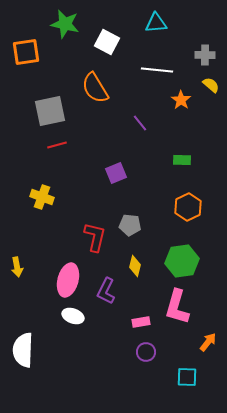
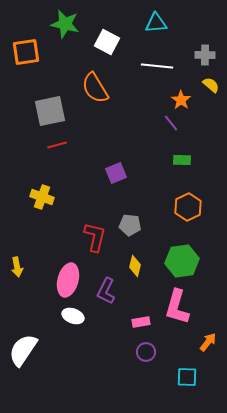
white line: moved 4 px up
purple line: moved 31 px right
white semicircle: rotated 32 degrees clockwise
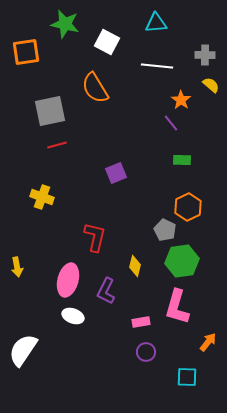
gray pentagon: moved 35 px right, 5 px down; rotated 20 degrees clockwise
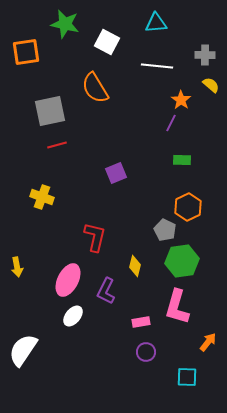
purple line: rotated 66 degrees clockwise
pink ellipse: rotated 12 degrees clockwise
white ellipse: rotated 70 degrees counterclockwise
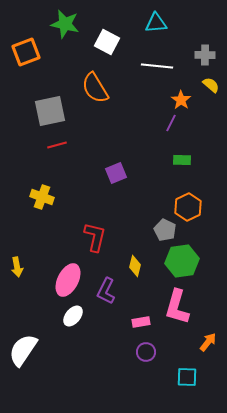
orange square: rotated 12 degrees counterclockwise
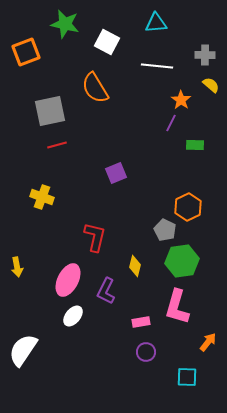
green rectangle: moved 13 px right, 15 px up
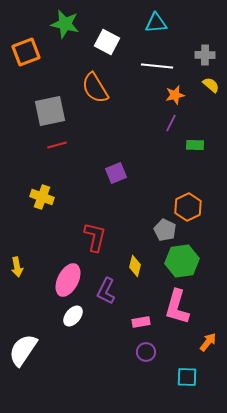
orange star: moved 6 px left, 5 px up; rotated 24 degrees clockwise
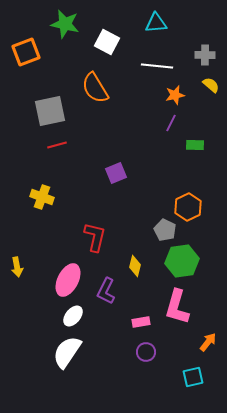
white semicircle: moved 44 px right, 2 px down
cyan square: moved 6 px right; rotated 15 degrees counterclockwise
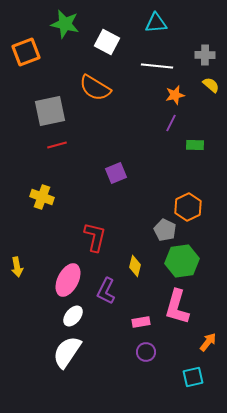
orange semicircle: rotated 28 degrees counterclockwise
